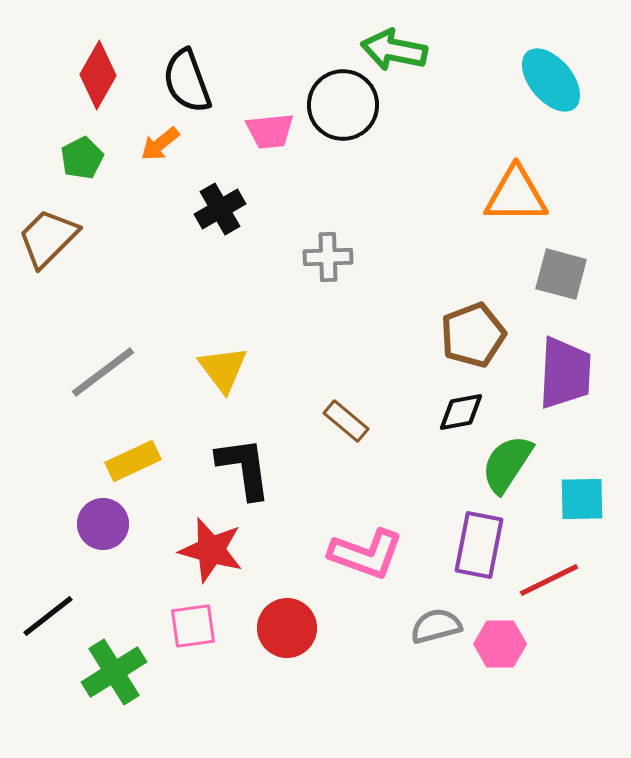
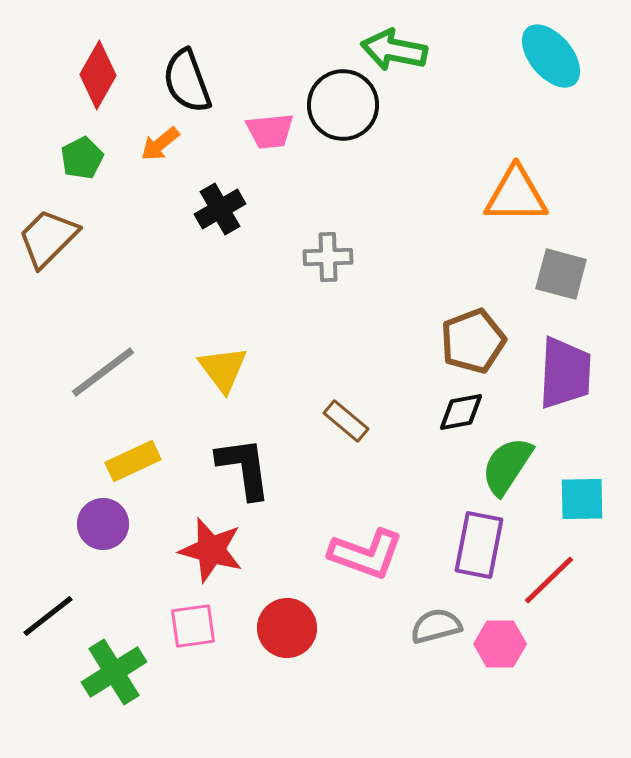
cyan ellipse: moved 24 px up
brown pentagon: moved 6 px down
green semicircle: moved 2 px down
red line: rotated 18 degrees counterclockwise
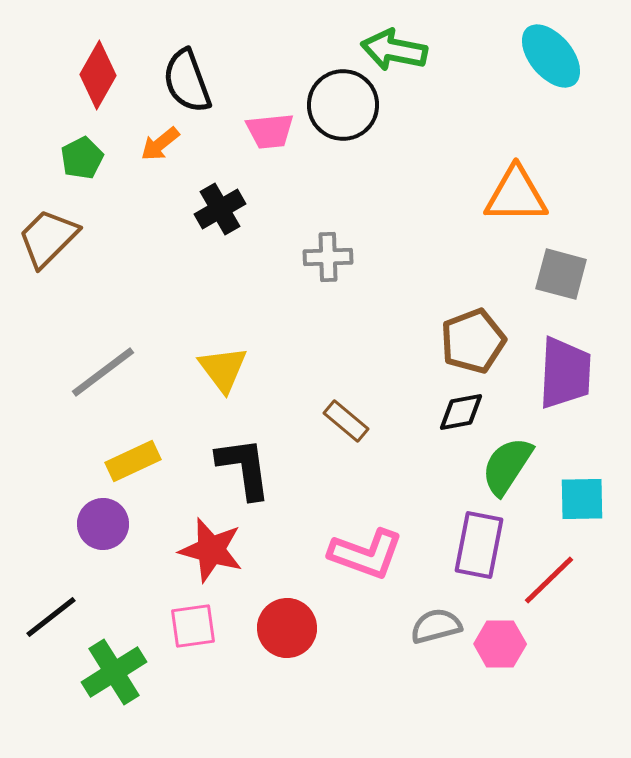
black line: moved 3 px right, 1 px down
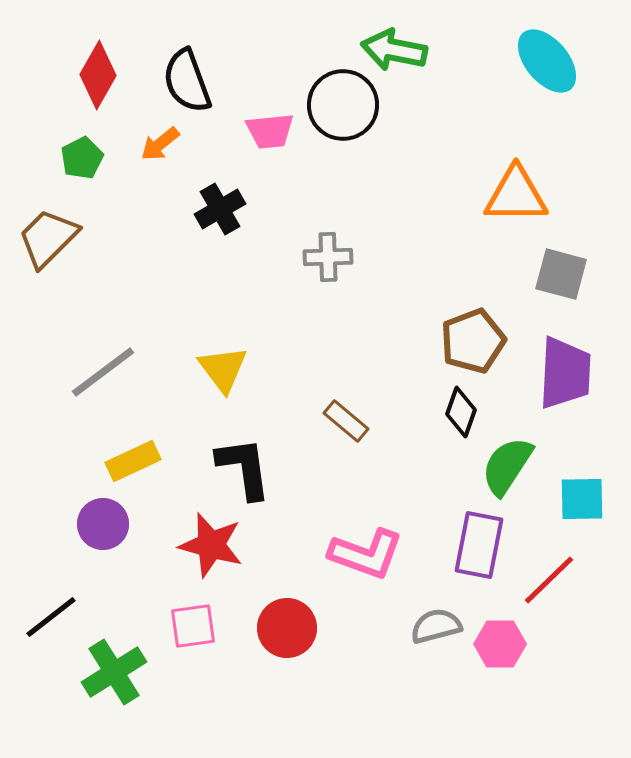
cyan ellipse: moved 4 px left, 5 px down
black diamond: rotated 60 degrees counterclockwise
red star: moved 5 px up
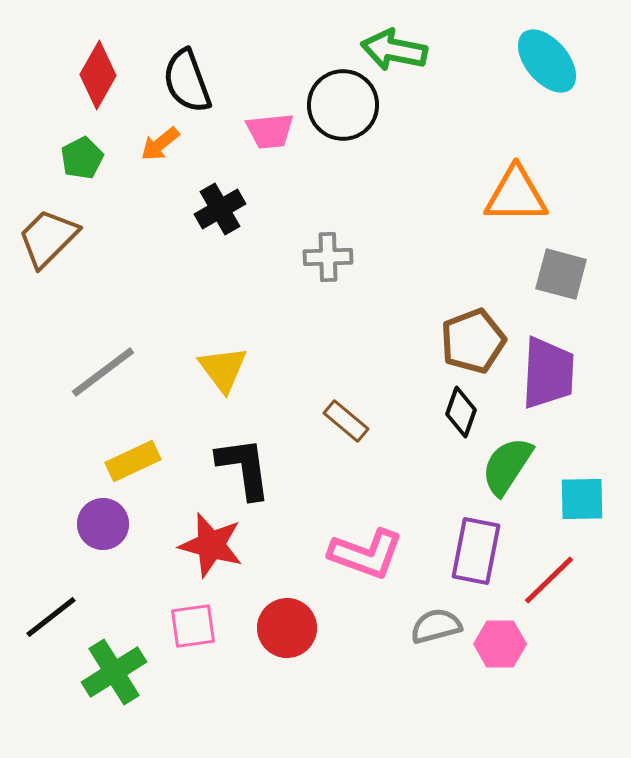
purple trapezoid: moved 17 px left
purple rectangle: moved 3 px left, 6 px down
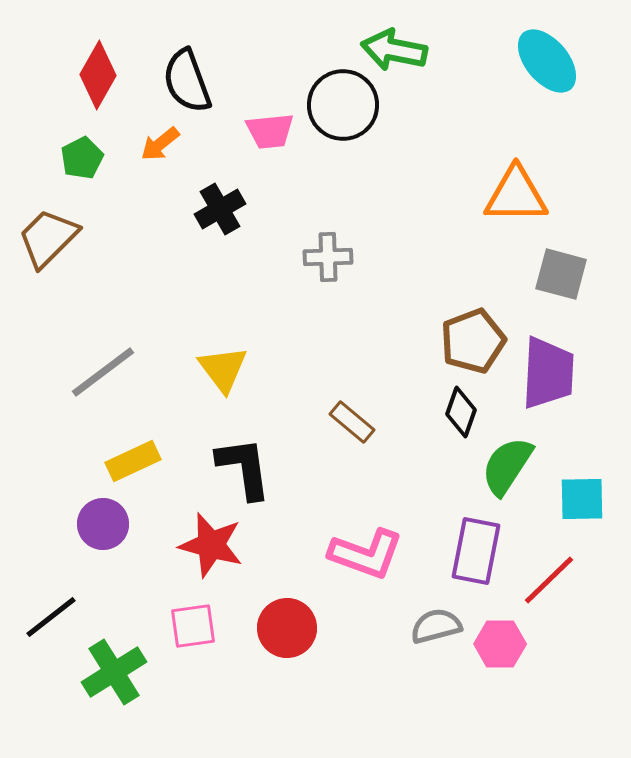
brown rectangle: moved 6 px right, 1 px down
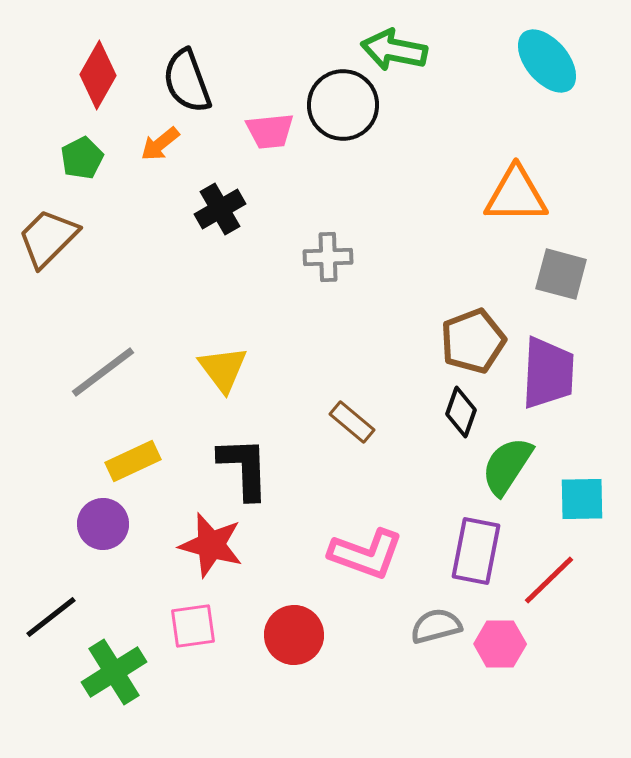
black L-shape: rotated 6 degrees clockwise
red circle: moved 7 px right, 7 px down
